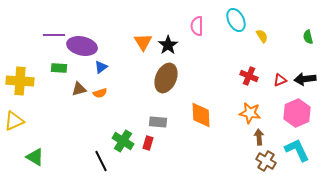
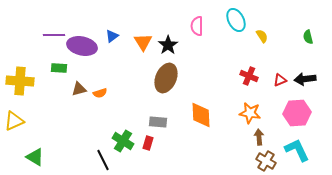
blue triangle: moved 11 px right, 31 px up
pink hexagon: rotated 20 degrees clockwise
black line: moved 2 px right, 1 px up
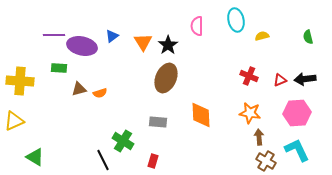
cyan ellipse: rotated 15 degrees clockwise
yellow semicircle: rotated 72 degrees counterclockwise
red rectangle: moved 5 px right, 18 px down
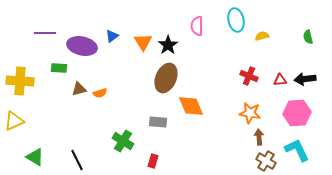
purple line: moved 9 px left, 2 px up
red triangle: rotated 16 degrees clockwise
orange diamond: moved 10 px left, 9 px up; rotated 20 degrees counterclockwise
black line: moved 26 px left
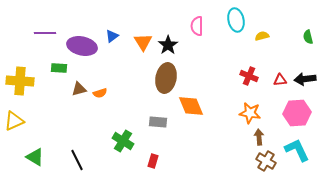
brown ellipse: rotated 12 degrees counterclockwise
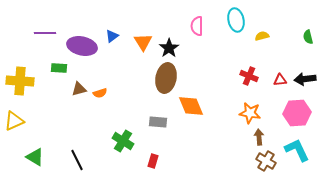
black star: moved 1 px right, 3 px down
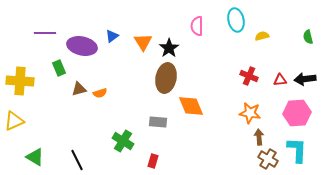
green rectangle: rotated 63 degrees clockwise
cyan L-shape: rotated 28 degrees clockwise
brown cross: moved 2 px right, 2 px up
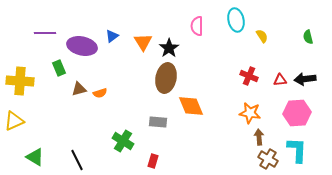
yellow semicircle: rotated 72 degrees clockwise
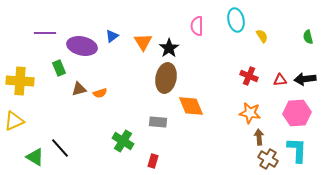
black line: moved 17 px left, 12 px up; rotated 15 degrees counterclockwise
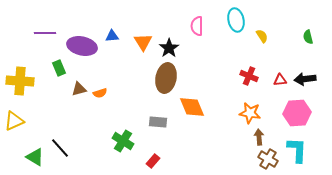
blue triangle: rotated 32 degrees clockwise
orange diamond: moved 1 px right, 1 px down
red rectangle: rotated 24 degrees clockwise
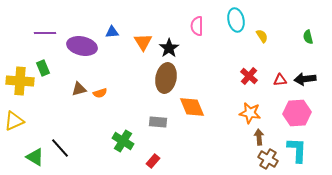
blue triangle: moved 4 px up
green rectangle: moved 16 px left
red cross: rotated 18 degrees clockwise
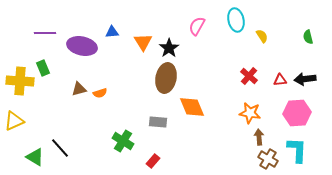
pink semicircle: rotated 30 degrees clockwise
